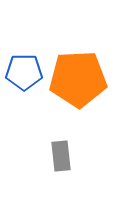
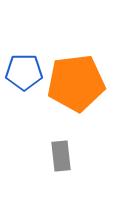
orange pentagon: moved 2 px left, 4 px down; rotated 4 degrees counterclockwise
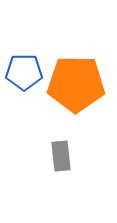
orange pentagon: moved 1 px down; rotated 8 degrees clockwise
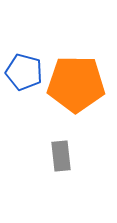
blue pentagon: rotated 15 degrees clockwise
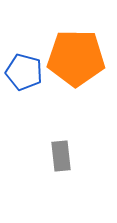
orange pentagon: moved 26 px up
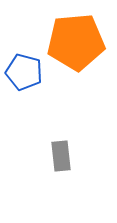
orange pentagon: moved 16 px up; rotated 6 degrees counterclockwise
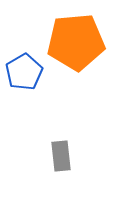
blue pentagon: rotated 27 degrees clockwise
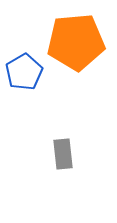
gray rectangle: moved 2 px right, 2 px up
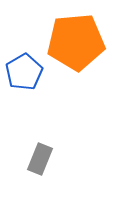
gray rectangle: moved 23 px left, 5 px down; rotated 28 degrees clockwise
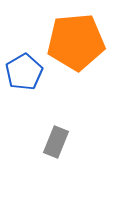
gray rectangle: moved 16 px right, 17 px up
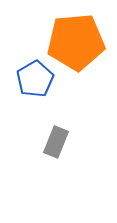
blue pentagon: moved 11 px right, 7 px down
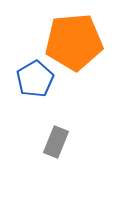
orange pentagon: moved 2 px left
